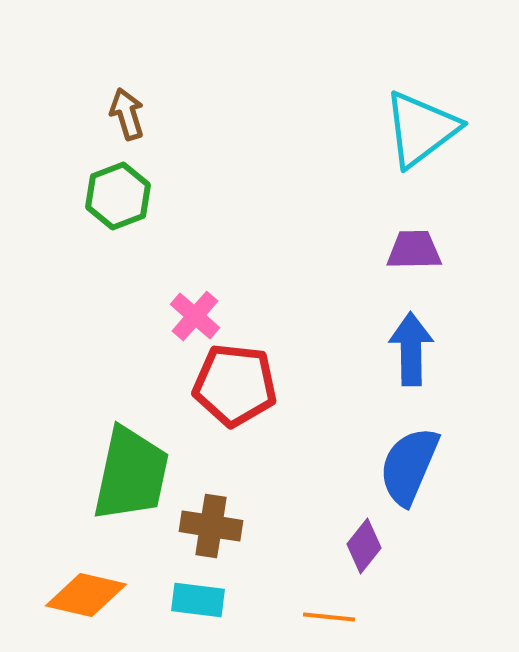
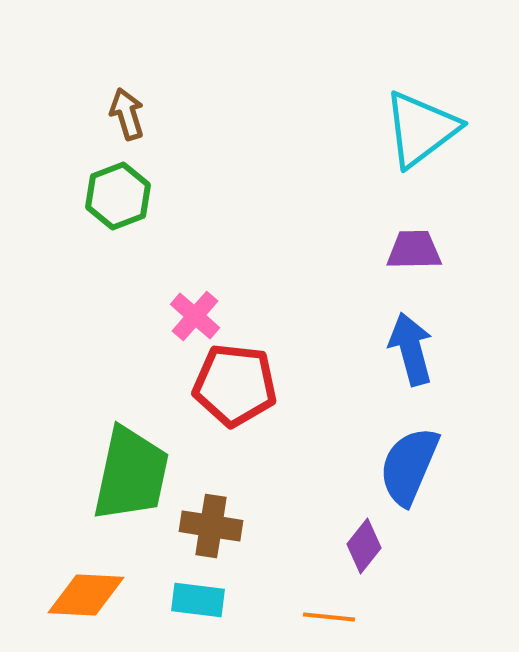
blue arrow: rotated 14 degrees counterclockwise
orange diamond: rotated 10 degrees counterclockwise
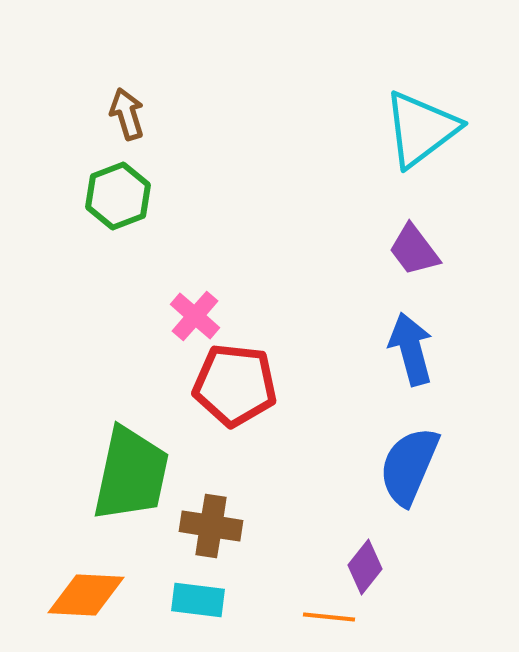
purple trapezoid: rotated 126 degrees counterclockwise
purple diamond: moved 1 px right, 21 px down
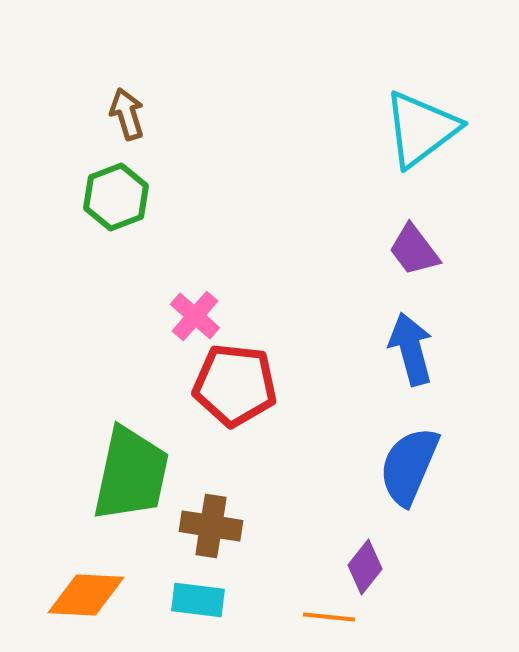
green hexagon: moved 2 px left, 1 px down
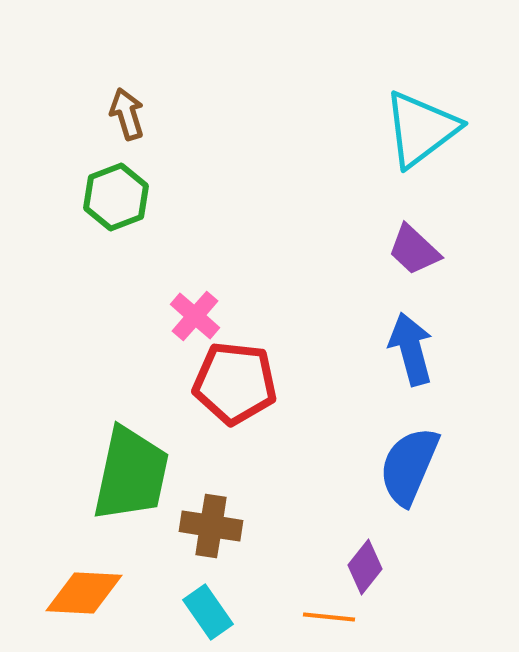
purple trapezoid: rotated 10 degrees counterclockwise
red pentagon: moved 2 px up
orange diamond: moved 2 px left, 2 px up
cyan rectangle: moved 10 px right, 12 px down; rotated 48 degrees clockwise
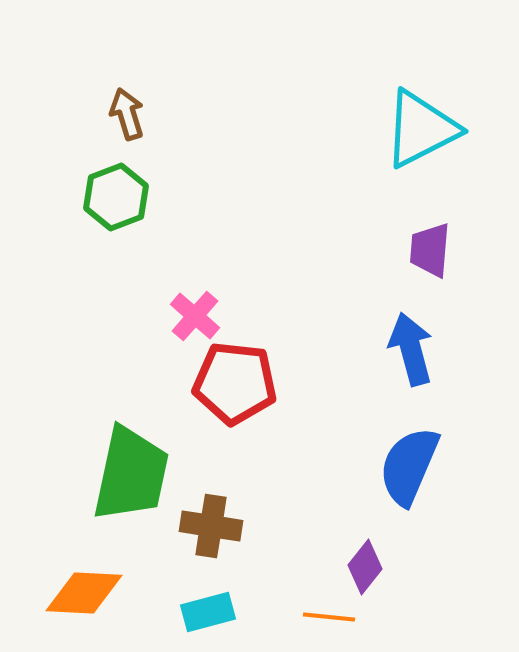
cyan triangle: rotated 10 degrees clockwise
purple trapezoid: moved 16 px right; rotated 52 degrees clockwise
cyan rectangle: rotated 70 degrees counterclockwise
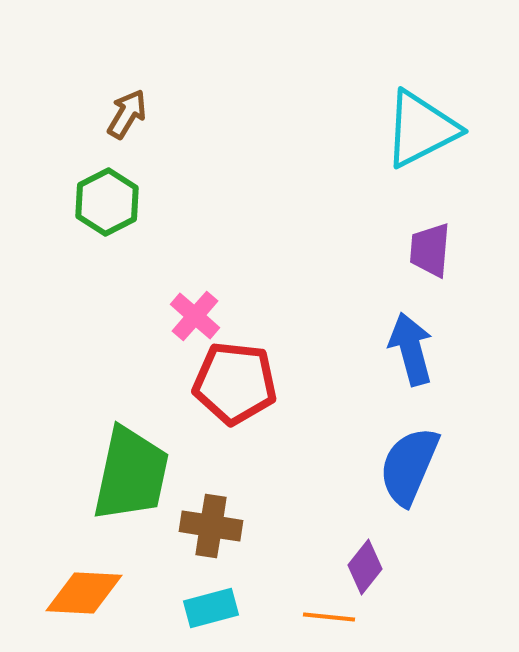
brown arrow: rotated 48 degrees clockwise
green hexagon: moved 9 px left, 5 px down; rotated 6 degrees counterclockwise
cyan rectangle: moved 3 px right, 4 px up
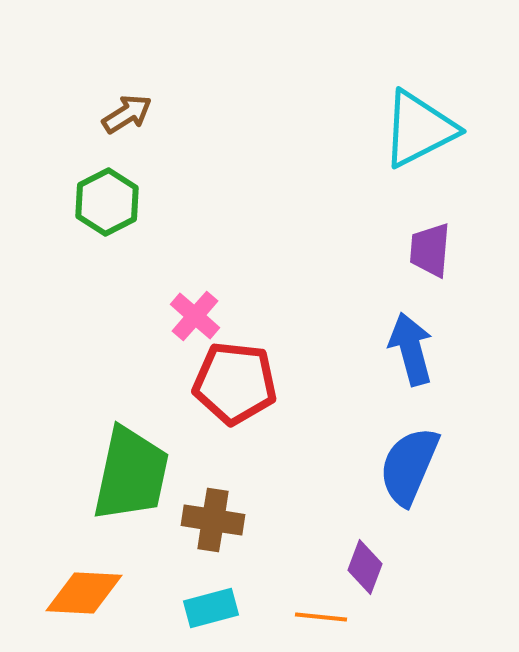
brown arrow: rotated 27 degrees clockwise
cyan triangle: moved 2 px left
brown cross: moved 2 px right, 6 px up
purple diamond: rotated 18 degrees counterclockwise
orange line: moved 8 px left
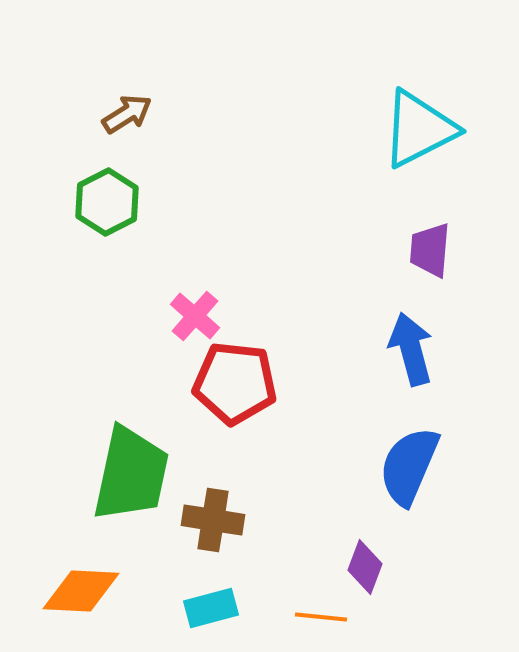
orange diamond: moved 3 px left, 2 px up
